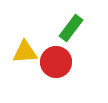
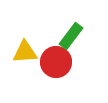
green rectangle: moved 8 px down
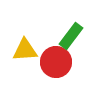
yellow triangle: moved 2 px up
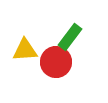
green rectangle: moved 1 px left, 1 px down
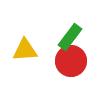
red circle: moved 15 px right, 1 px up
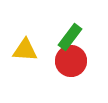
yellow triangle: rotated 8 degrees clockwise
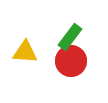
yellow triangle: moved 2 px down
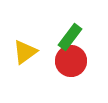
yellow triangle: rotated 40 degrees counterclockwise
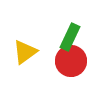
green rectangle: rotated 12 degrees counterclockwise
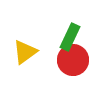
red circle: moved 2 px right, 1 px up
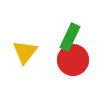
yellow triangle: rotated 16 degrees counterclockwise
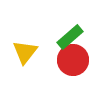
green rectangle: rotated 24 degrees clockwise
